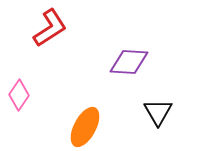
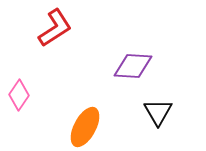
red L-shape: moved 5 px right
purple diamond: moved 4 px right, 4 px down
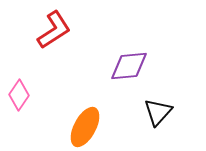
red L-shape: moved 1 px left, 2 px down
purple diamond: moved 4 px left; rotated 9 degrees counterclockwise
black triangle: rotated 12 degrees clockwise
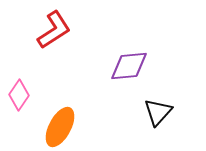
orange ellipse: moved 25 px left
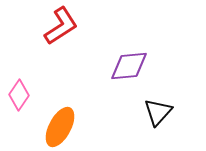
red L-shape: moved 7 px right, 4 px up
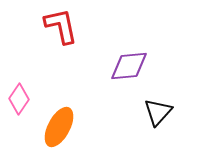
red L-shape: rotated 69 degrees counterclockwise
pink diamond: moved 4 px down
orange ellipse: moved 1 px left
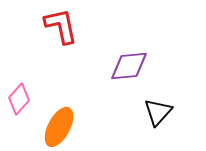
pink diamond: rotated 8 degrees clockwise
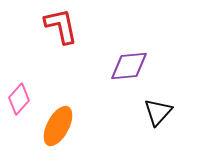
orange ellipse: moved 1 px left, 1 px up
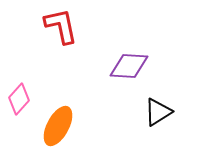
purple diamond: rotated 9 degrees clockwise
black triangle: rotated 16 degrees clockwise
